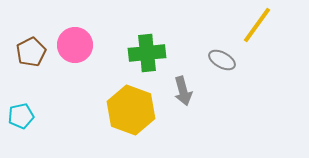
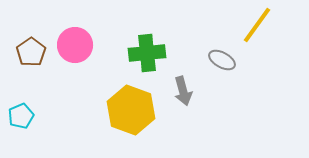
brown pentagon: rotated 8 degrees counterclockwise
cyan pentagon: rotated 10 degrees counterclockwise
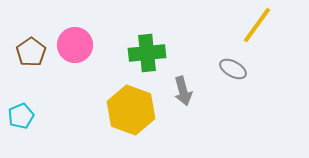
gray ellipse: moved 11 px right, 9 px down
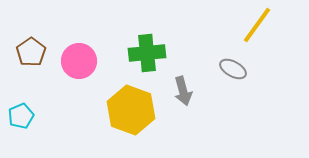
pink circle: moved 4 px right, 16 px down
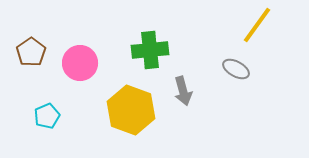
green cross: moved 3 px right, 3 px up
pink circle: moved 1 px right, 2 px down
gray ellipse: moved 3 px right
cyan pentagon: moved 26 px right
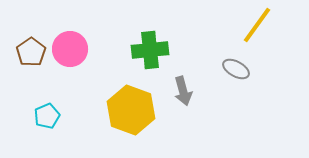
pink circle: moved 10 px left, 14 px up
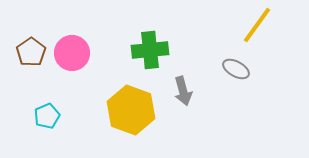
pink circle: moved 2 px right, 4 px down
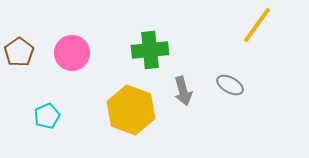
brown pentagon: moved 12 px left
gray ellipse: moved 6 px left, 16 px down
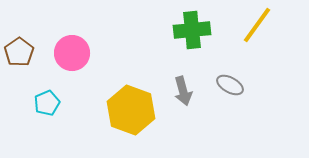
green cross: moved 42 px right, 20 px up
cyan pentagon: moved 13 px up
